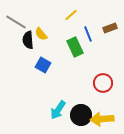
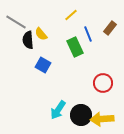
brown rectangle: rotated 32 degrees counterclockwise
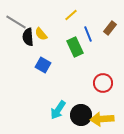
black semicircle: moved 3 px up
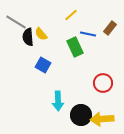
blue line: rotated 56 degrees counterclockwise
cyan arrow: moved 9 px up; rotated 36 degrees counterclockwise
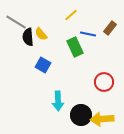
red circle: moved 1 px right, 1 px up
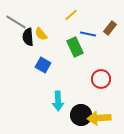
red circle: moved 3 px left, 3 px up
yellow arrow: moved 3 px left, 1 px up
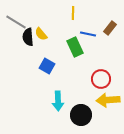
yellow line: moved 2 px right, 2 px up; rotated 48 degrees counterclockwise
blue square: moved 4 px right, 1 px down
yellow arrow: moved 9 px right, 18 px up
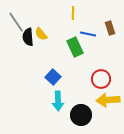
gray line: rotated 25 degrees clockwise
brown rectangle: rotated 56 degrees counterclockwise
blue square: moved 6 px right, 11 px down; rotated 14 degrees clockwise
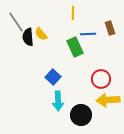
blue line: rotated 14 degrees counterclockwise
